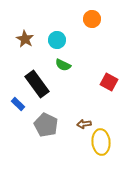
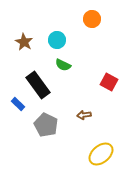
brown star: moved 1 px left, 3 px down
black rectangle: moved 1 px right, 1 px down
brown arrow: moved 9 px up
yellow ellipse: moved 12 px down; rotated 55 degrees clockwise
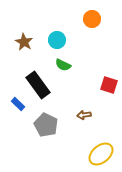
red square: moved 3 px down; rotated 12 degrees counterclockwise
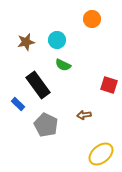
brown star: moved 2 px right; rotated 30 degrees clockwise
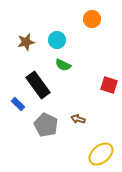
brown arrow: moved 6 px left, 4 px down; rotated 24 degrees clockwise
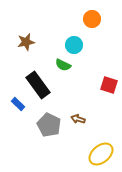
cyan circle: moved 17 px right, 5 px down
gray pentagon: moved 3 px right
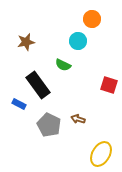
cyan circle: moved 4 px right, 4 px up
blue rectangle: moved 1 px right; rotated 16 degrees counterclockwise
yellow ellipse: rotated 20 degrees counterclockwise
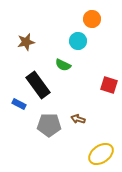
gray pentagon: rotated 25 degrees counterclockwise
yellow ellipse: rotated 25 degrees clockwise
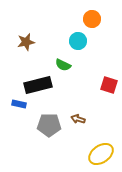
black rectangle: rotated 68 degrees counterclockwise
blue rectangle: rotated 16 degrees counterclockwise
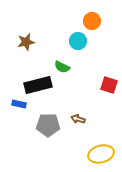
orange circle: moved 2 px down
green semicircle: moved 1 px left, 2 px down
gray pentagon: moved 1 px left
yellow ellipse: rotated 20 degrees clockwise
